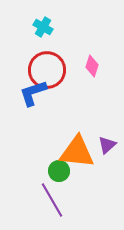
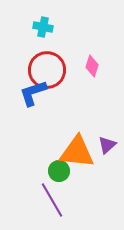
cyan cross: rotated 18 degrees counterclockwise
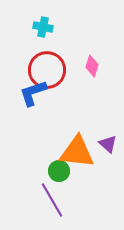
purple triangle: moved 1 px right, 1 px up; rotated 36 degrees counterclockwise
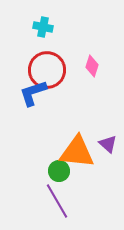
purple line: moved 5 px right, 1 px down
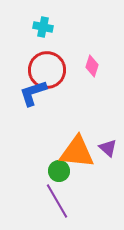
purple triangle: moved 4 px down
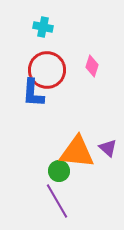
blue L-shape: rotated 68 degrees counterclockwise
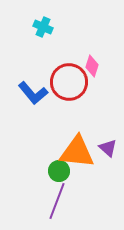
cyan cross: rotated 12 degrees clockwise
red circle: moved 22 px right, 12 px down
blue L-shape: rotated 44 degrees counterclockwise
purple line: rotated 51 degrees clockwise
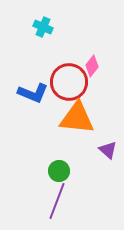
pink diamond: rotated 20 degrees clockwise
blue L-shape: rotated 28 degrees counterclockwise
purple triangle: moved 2 px down
orange triangle: moved 34 px up
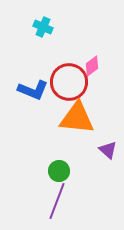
pink diamond: rotated 15 degrees clockwise
blue L-shape: moved 3 px up
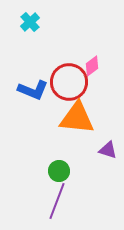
cyan cross: moved 13 px left, 5 px up; rotated 24 degrees clockwise
purple triangle: rotated 24 degrees counterclockwise
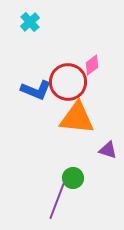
pink diamond: moved 1 px up
red circle: moved 1 px left
blue L-shape: moved 3 px right
green circle: moved 14 px right, 7 px down
